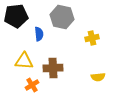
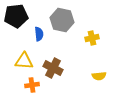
gray hexagon: moved 3 px down
brown cross: rotated 30 degrees clockwise
yellow semicircle: moved 1 px right, 1 px up
orange cross: rotated 24 degrees clockwise
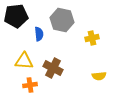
orange cross: moved 2 px left
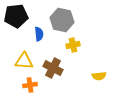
yellow cross: moved 19 px left, 7 px down
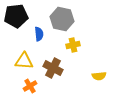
gray hexagon: moved 1 px up
orange cross: moved 1 px down; rotated 24 degrees counterclockwise
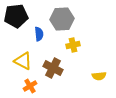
gray hexagon: rotated 15 degrees counterclockwise
yellow triangle: moved 1 px left; rotated 24 degrees clockwise
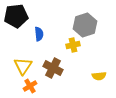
gray hexagon: moved 23 px right, 6 px down; rotated 15 degrees counterclockwise
yellow triangle: moved 5 px down; rotated 36 degrees clockwise
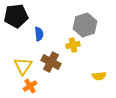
brown cross: moved 2 px left, 6 px up
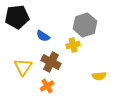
black pentagon: moved 1 px right, 1 px down
blue semicircle: moved 4 px right, 2 px down; rotated 128 degrees clockwise
yellow triangle: moved 1 px down
orange cross: moved 17 px right
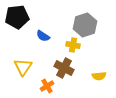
yellow cross: rotated 24 degrees clockwise
brown cross: moved 13 px right, 6 px down
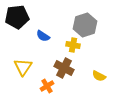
yellow semicircle: rotated 32 degrees clockwise
